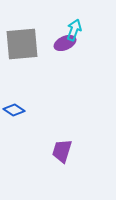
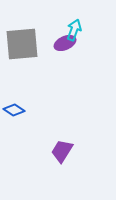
purple trapezoid: rotated 15 degrees clockwise
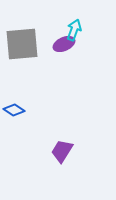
purple ellipse: moved 1 px left, 1 px down
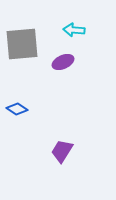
cyan arrow: rotated 105 degrees counterclockwise
purple ellipse: moved 1 px left, 18 px down
blue diamond: moved 3 px right, 1 px up
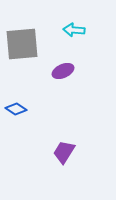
purple ellipse: moved 9 px down
blue diamond: moved 1 px left
purple trapezoid: moved 2 px right, 1 px down
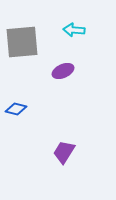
gray square: moved 2 px up
blue diamond: rotated 20 degrees counterclockwise
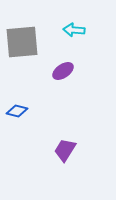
purple ellipse: rotated 10 degrees counterclockwise
blue diamond: moved 1 px right, 2 px down
purple trapezoid: moved 1 px right, 2 px up
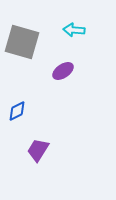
gray square: rotated 21 degrees clockwise
blue diamond: rotated 40 degrees counterclockwise
purple trapezoid: moved 27 px left
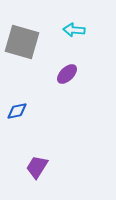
purple ellipse: moved 4 px right, 3 px down; rotated 10 degrees counterclockwise
blue diamond: rotated 15 degrees clockwise
purple trapezoid: moved 1 px left, 17 px down
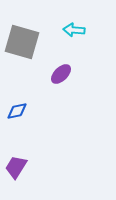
purple ellipse: moved 6 px left
purple trapezoid: moved 21 px left
